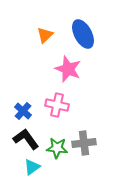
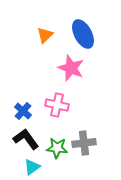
pink star: moved 3 px right, 1 px up
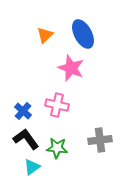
gray cross: moved 16 px right, 3 px up
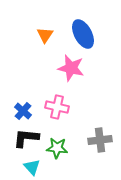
orange triangle: rotated 12 degrees counterclockwise
pink star: rotated 8 degrees counterclockwise
pink cross: moved 2 px down
black L-shape: moved 1 px up; rotated 48 degrees counterclockwise
cyan triangle: rotated 36 degrees counterclockwise
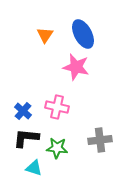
pink star: moved 5 px right, 1 px up
cyan triangle: moved 2 px right, 1 px down; rotated 30 degrees counterclockwise
